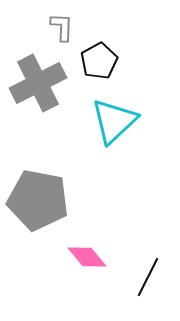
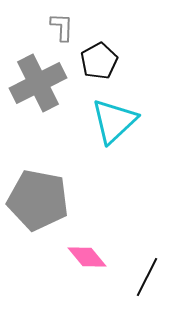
black line: moved 1 px left
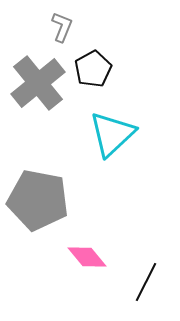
gray L-shape: rotated 20 degrees clockwise
black pentagon: moved 6 px left, 8 px down
gray cross: rotated 12 degrees counterclockwise
cyan triangle: moved 2 px left, 13 px down
black line: moved 1 px left, 5 px down
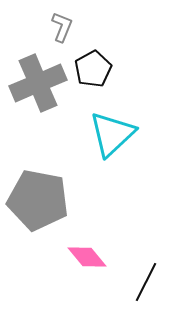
gray cross: rotated 16 degrees clockwise
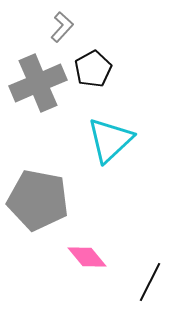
gray L-shape: rotated 20 degrees clockwise
cyan triangle: moved 2 px left, 6 px down
black line: moved 4 px right
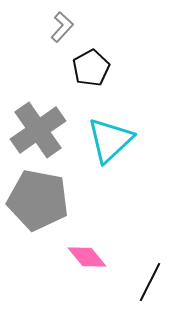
black pentagon: moved 2 px left, 1 px up
gray cross: moved 47 px down; rotated 12 degrees counterclockwise
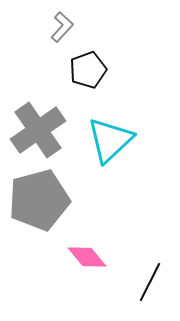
black pentagon: moved 3 px left, 2 px down; rotated 9 degrees clockwise
gray pentagon: moved 1 px right; rotated 26 degrees counterclockwise
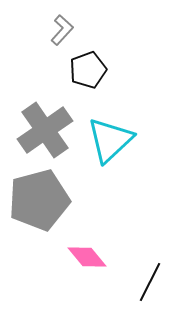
gray L-shape: moved 3 px down
gray cross: moved 7 px right
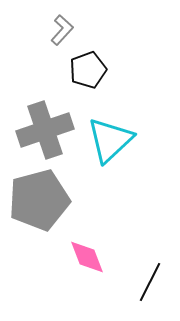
gray cross: rotated 16 degrees clockwise
pink diamond: rotated 18 degrees clockwise
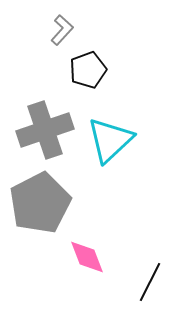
gray pentagon: moved 1 px right, 3 px down; rotated 12 degrees counterclockwise
